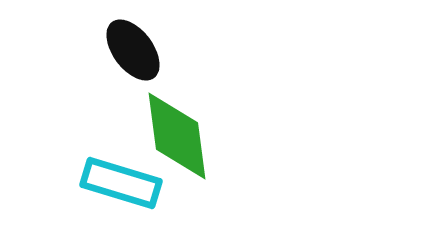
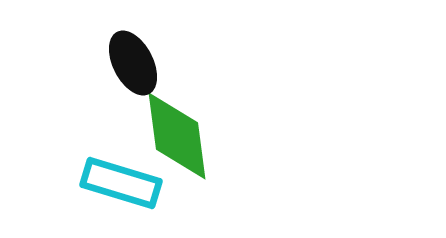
black ellipse: moved 13 px down; rotated 10 degrees clockwise
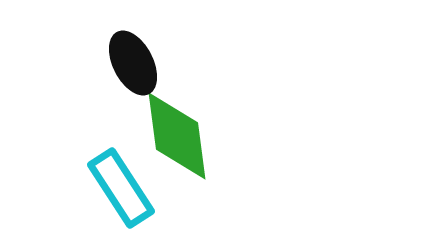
cyan rectangle: moved 5 px down; rotated 40 degrees clockwise
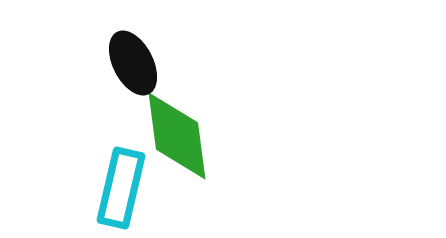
cyan rectangle: rotated 46 degrees clockwise
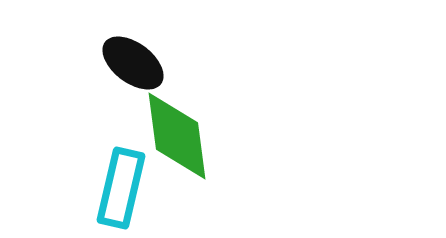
black ellipse: rotated 26 degrees counterclockwise
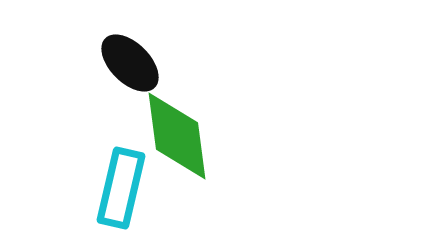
black ellipse: moved 3 px left; rotated 8 degrees clockwise
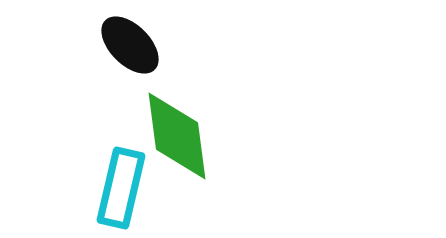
black ellipse: moved 18 px up
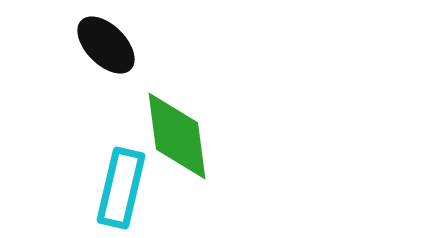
black ellipse: moved 24 px left
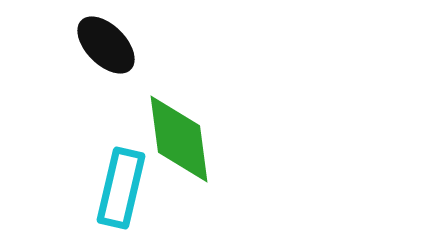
green diamond: moved 2 px right, 3 px down
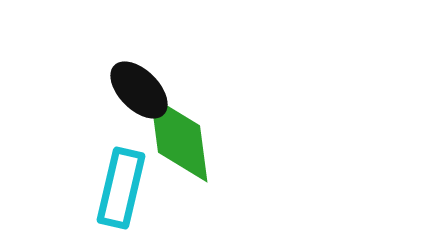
black ellipse: moved 33 px right, 45 px down
